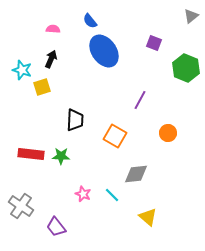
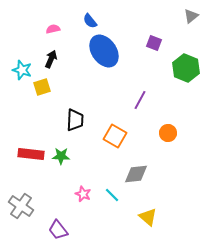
pink semicircle: rotated 16 degrees counterclockwise
purple trapezoid: moved 2 px right, 3 px down
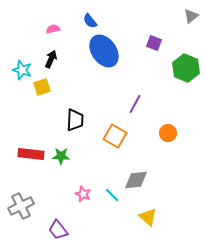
purple line: moved 5 px left, 4 px down
gray diamond: moved 6 px down
gray cross: rotated 30 degrees clockwise
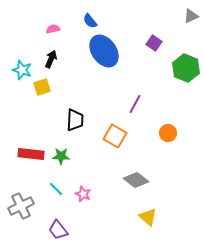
gray triangle: rotated 14 degrees clockwise
purple square: rotated 14 degrees clockwise
gray diamond: rotated 45 degrees clockwise
cyan line: moved 56 px left, 6 px up
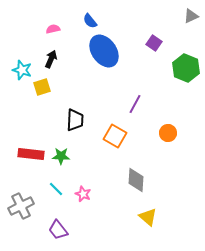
gray diamond: rotated 55 degrees clockwise
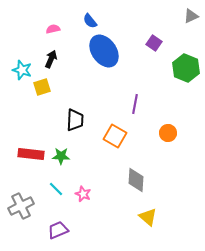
purple line: rotated 18 degrees counterclockwise
purple trapezoid: rotated 105 degrees clockwise
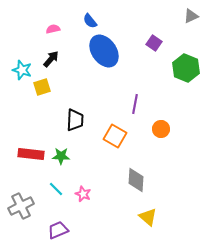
black arrow: rotated 18 degrees clockwise
orange circle: moved 7 px left, 4 px up
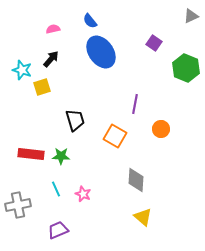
blue ellipse: moved 3 px left, 1 px down
black trapezoid: rotated 20 degrees counterclockwise
cyan line: rotated 21 degrees clockwise
gray cross: moved 3 px left, 1 px up; rotated 15 degrees clockwise
yellow triangle: moved 5 px left
